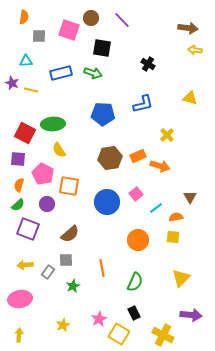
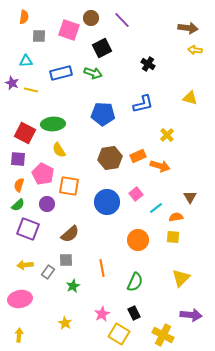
black square at (102, 48): rotated 36 degrees counterclockwise
pink star at (99, 319): moved 3 px right, 5 px up
yellow star at (63, 325): moved 2 px right, 2 px up; rotated 16 degrees counterclockwise
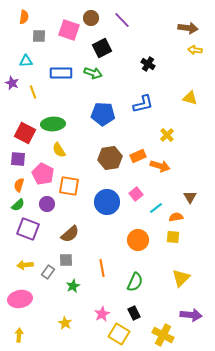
blue rectangle at (61, 73): rotated 15 degrees clockwise
yellow line at (31, 90): moved 2 px right, 2 px down; rotated 56 degrees clockwise
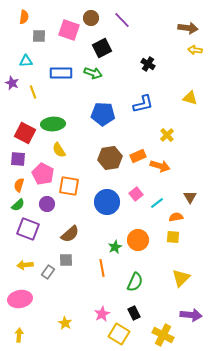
cyan line at (156, 208): moved 1 px right, 5 px up
green star at (73, 286): moved 42 px right, 39 px up
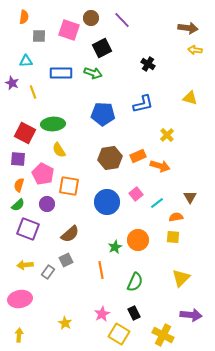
gray square at (66, 260): rotated 24 degrees counterclockwise
orange line at (102, 268): moved 1 px left, 2 px down
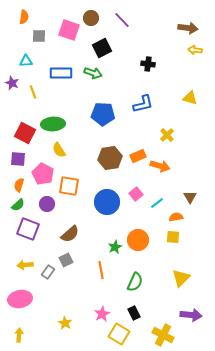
black cross at (148, 64): rotated 24 degrees counterclockwise
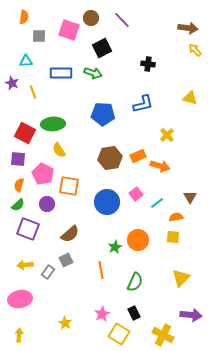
yellow arrow at (195, 50): rotated 40 degrees clockwise
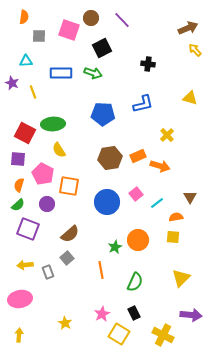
brown arrow at (188, 28): rotated 30 degrees counterclockwise
gray square at (66, 260): moved 1 px right, 2 px up; rotated 16 degrees counterclockwise
gray rectangle at (48, 272): rotated 56 degrees counterclockwise
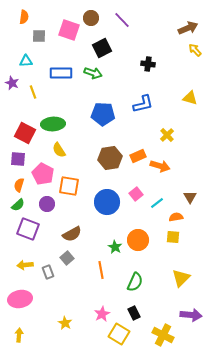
brown semicircle at (70, 234): moved 2 px right; rotated 12 degrees clockwise
green star at (115, 247): rotated 16 degrees counterclockwise
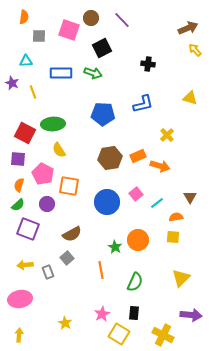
black rectangle at (134, 313): rotated 32 degrees clockwise
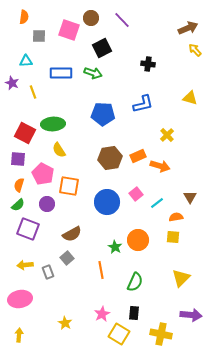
yellow cross at (163, 335): moved 2 px left, 1 px up; rotated 15 degrees counterclockwise
